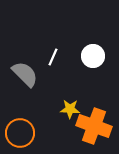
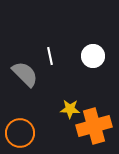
white line: moved 3 px left, 1 px up; rotated 36 degrees counterclockwise
orange cross: rotated 36 degrees counterclockwise
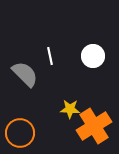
orange cross: rotated 16 degrees counterclockwise
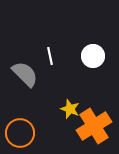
yellow star: rotated 18 degrees clockwise
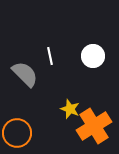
orange circle: moved 3 px left
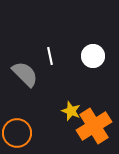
yellow star: moved 1 px right, 2 px down
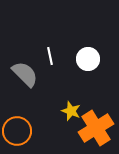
white circle: moved 5 px left, 3 px down
orange cross: moved 2 px right, 2 px down
orange circle: moved 2 px up
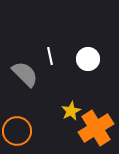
yellow star: rotated 24 degrees clockwise
